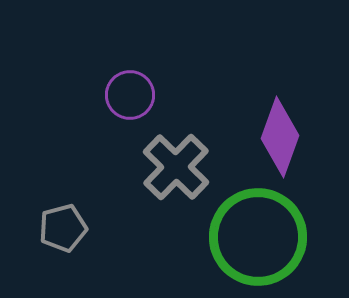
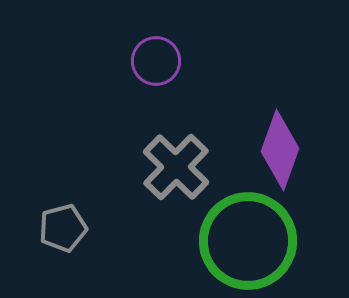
purple circle: moved 26 px right, 34 px up
purple diamond: moved 13 px down
green circle: moved 10 px left, 4 px down
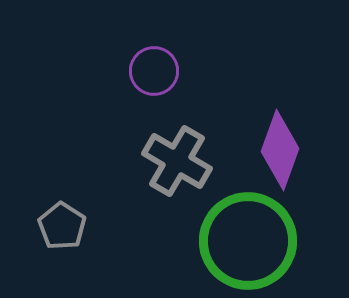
purple circle: moved 2 px left, 10 px down
gray cross: moved 1 px right, 6 px up; rotated 14 degrees counterclockwise
gray pentagon: moved 1 px left, 2 px up; rotated 24 degrees counterclockwise
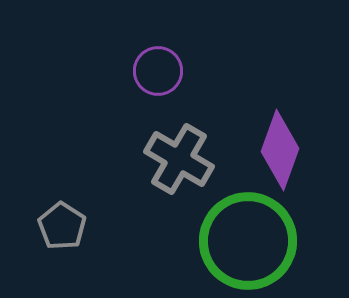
purple circle: moved 4 px right
gray cross: moved 2 px right, 2 px up
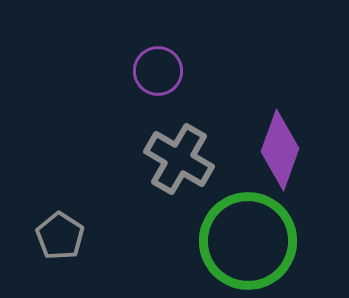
gray pentagon: moved 2 px left, 10 px down
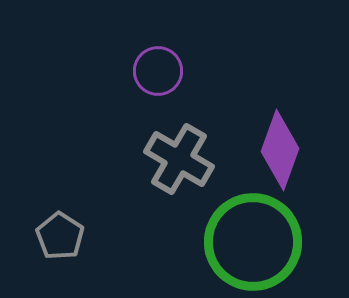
green circle: moved 5 px right, 1 px down
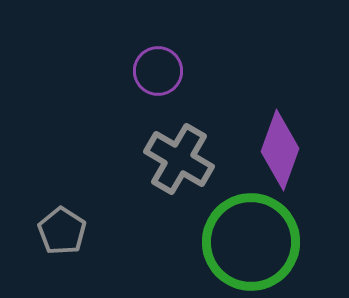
gray pentagon: moved 2 px right, 5 px up
green circle: moved 2 px left
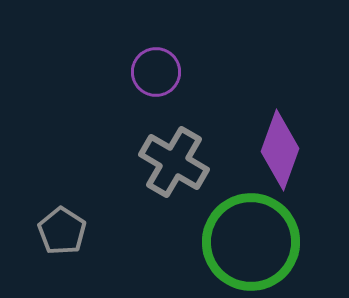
purple circle: moved 2 px left, 1 px down
gray cross: moved 5 px left, 3 px down
